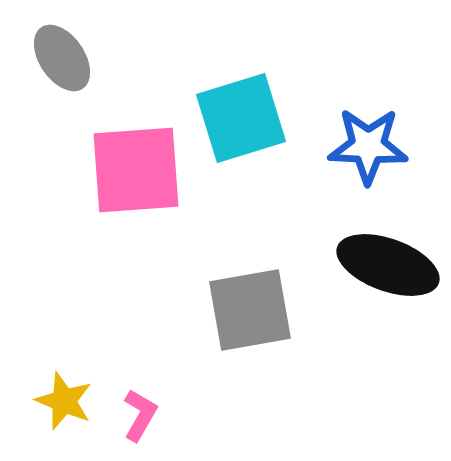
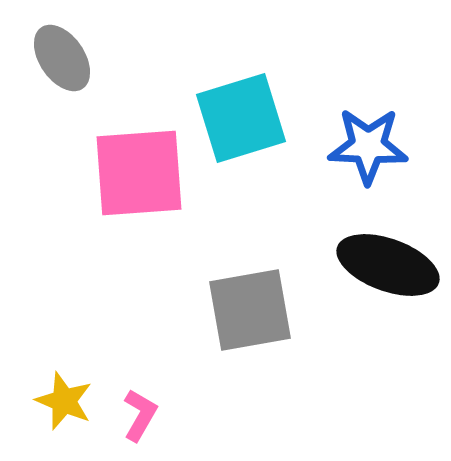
pink square: moved 3 px right, 3 px down
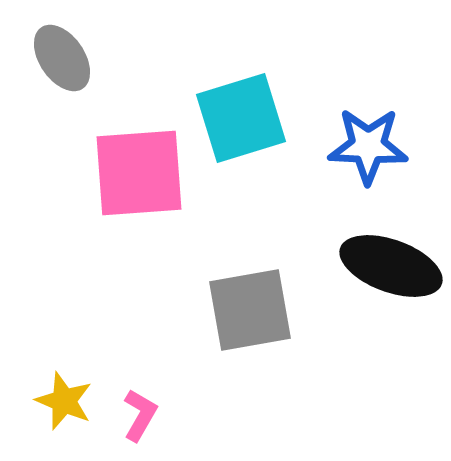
black ellipse: moved 3 px right, 1 px down
